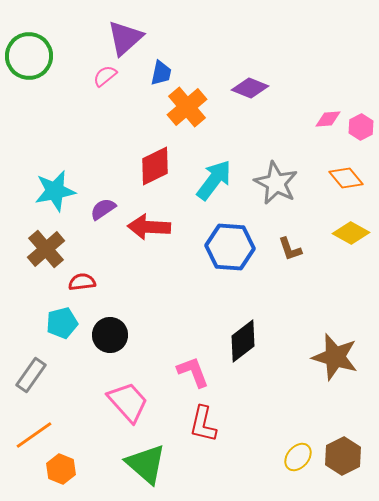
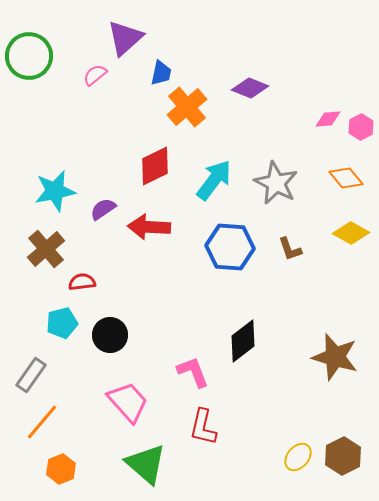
pink semicircle: moved 10 px left, 1 px up
red L-shape: moved 3 px down
orange line: moved 8 px right, 13 px up; rotated 15 degrees counterclockwise
orange hexagon: rotated 16 degrees clockwise
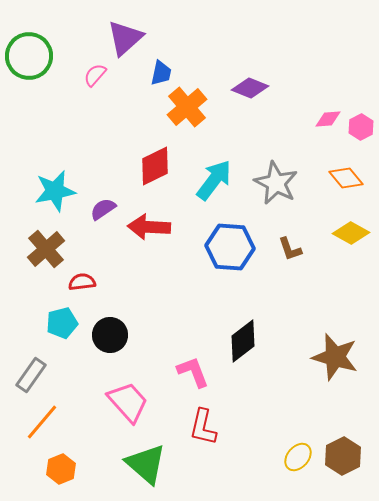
pink semicircle: rotated 10 degrees counterclockwise
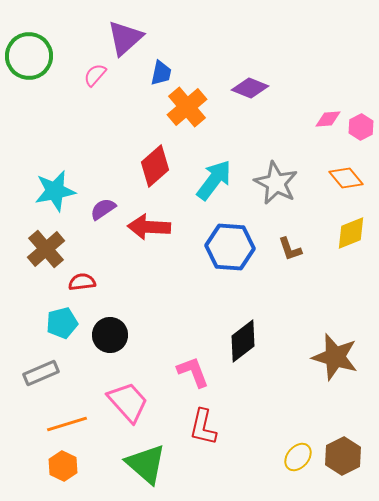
red diamond: rotated 15 degrees counterclockwise
yellow diamond: rotated 51 degrees counterclockwise
gray rectangle: moved 10 px right, 2 px up; rotated 32 degrees clockwise
orange line: moved 25 px right, 2 px down; rotated 33 degrees clockwise
orange hexagon: moved 2 px right, 3 px up; rotated 12 degrees counterclockwise
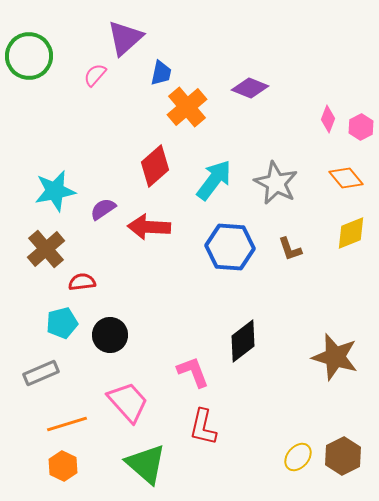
pink diamond: rotated 64 degrees counterclockwise
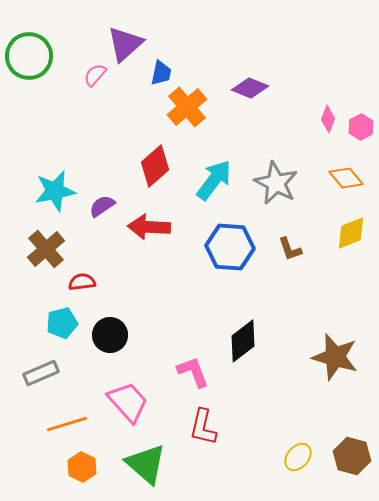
purple triangle: moved 6 px down
purple semicircle: moved 1 px left, 3 px up
brown hexagon: moved 9 px right; rotated 18 degrees counterclockwise
orange hexagon: moved 19 px right, 1 px down
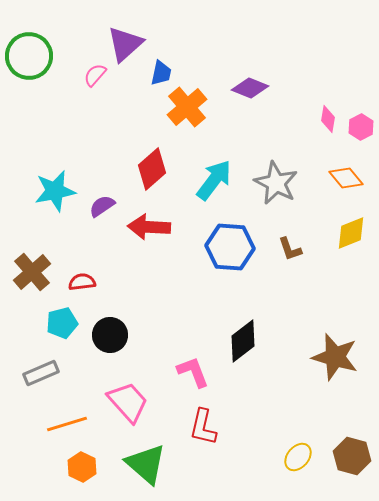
pink diamond: rotated 12 degrees counterclockwise
red diamond: moved 3 px left, 3 px down
brown cross: moved 14 px left, 23 px down
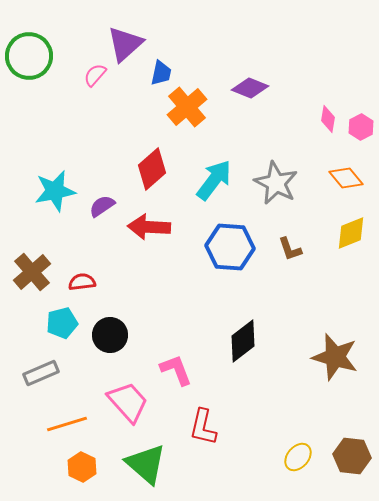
pink L-shape: moved 17 px left, 2 px up
brown hexagon: rotated 9 degrees counterclockwise
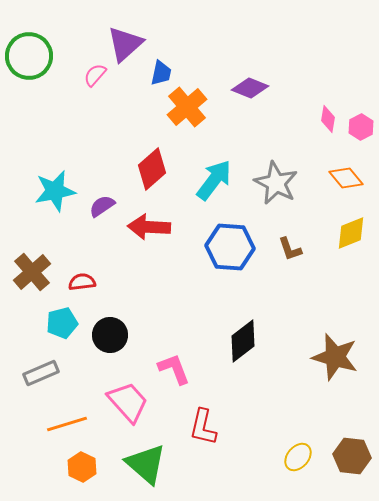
pink L-shape: moved 2 px left, 1 px up
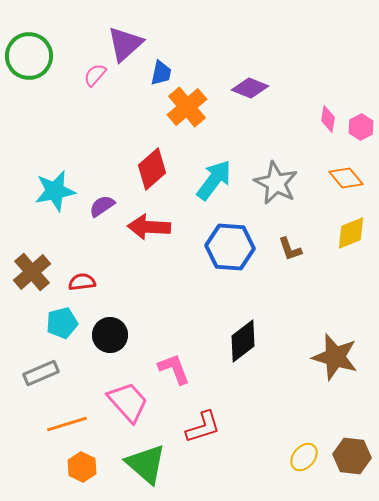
red L-shape: rotated 120 degrees counterclockwise
yellow ellipse: moved 6 px right
